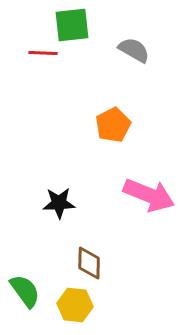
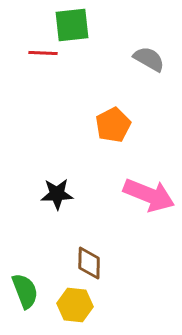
gray semicircle: moved 15 px right, 9 px down
black star: moved 2 px left, 9 px up
green semicircle: rotated 15 degrees clockwise
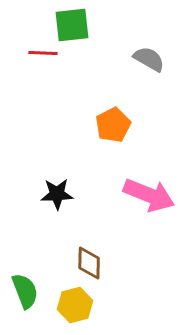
yellow hexagon: rotated 20 degrees counterclockwise
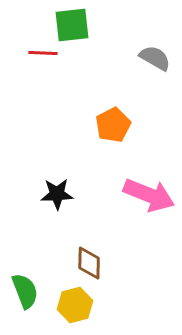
gray semicircle: moved 6 px right, 1 px up
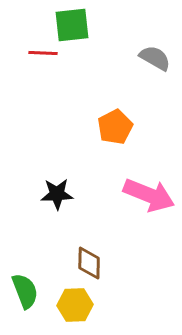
orange pentagon: moved 2 px right, 2 px down
yellow hexagon: rotated 12 degrees clockwise
